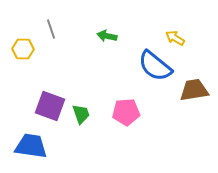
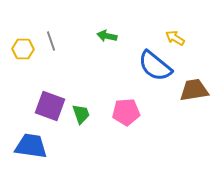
gray line: moved 12 px down
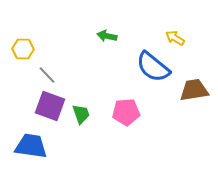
gray line: moved 4 px left, 34 px down; rotated 24 degrees counterclockwise
blue semicircle: moved 2 px left, 1 px down
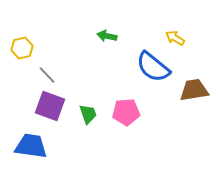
yellow hexagon: moved 1 px left, 1 px up; rotated 15 degrees counterclockwise
green trapezoid: moved 7 px right
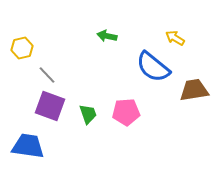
blue trapezoid: moved 3 px left
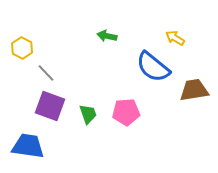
yellow hexagon: rotated 20 degrees counterclockwise
gray line: moved 1 px left, 2 px up
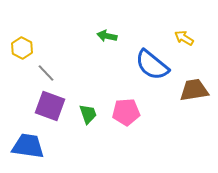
yellow arrow: moved 9 px right
blue semicircle: moved 1 px left, 2 px up
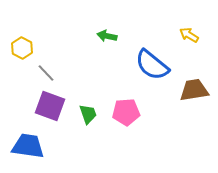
yellow arrow: moved 5 px right, 3 px up
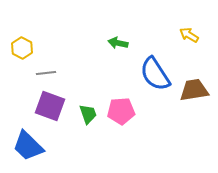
green arrow: moved 11 px right, 7 px down
blue semicircle: moved 3 px right, 9 px down; rotated 18 degrees clockwise
gray line: rotated 54 degrees counterclockwise
pink pentagon: moved 5 px left, 1 px up
blue trapezoid: rotated 144 degrees counterclockwise
